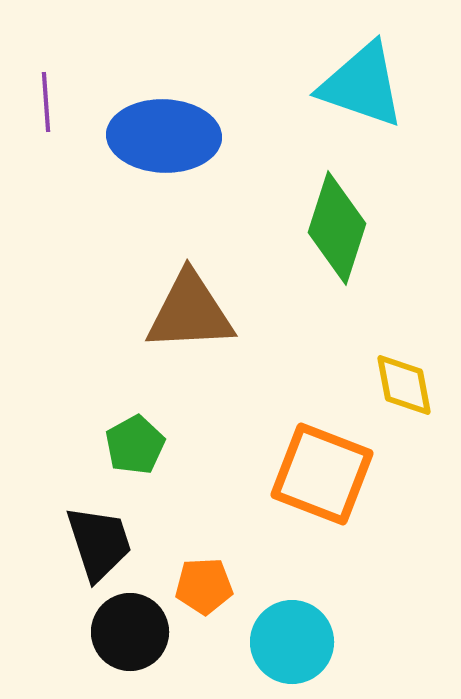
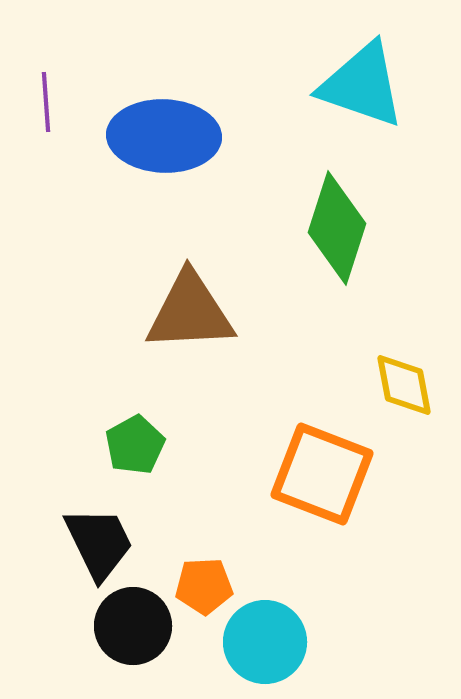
black trapezoid: rotated 8 degrees counterclockwise
black circle: moved 3 px right, 6 px up
cyan circle: moved 27 px left
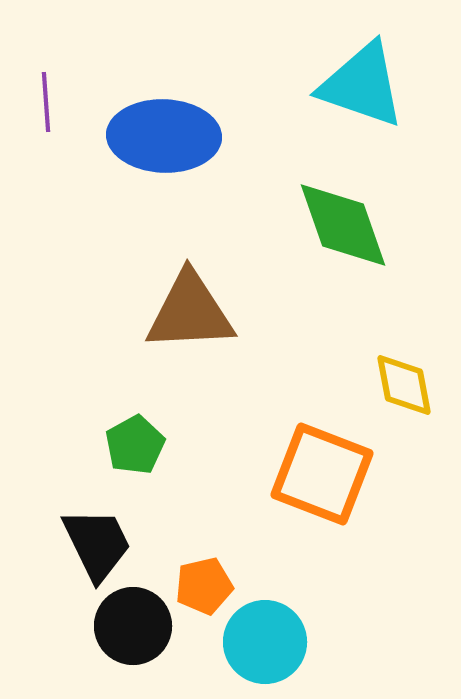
green diamond: moved 6 px right, 3 px up; rotated 37 degrees counterclockwise
black trapezoid: moved 2 px left, 1 px down
orange pentagon: rotated 10 degrees counterclockwise
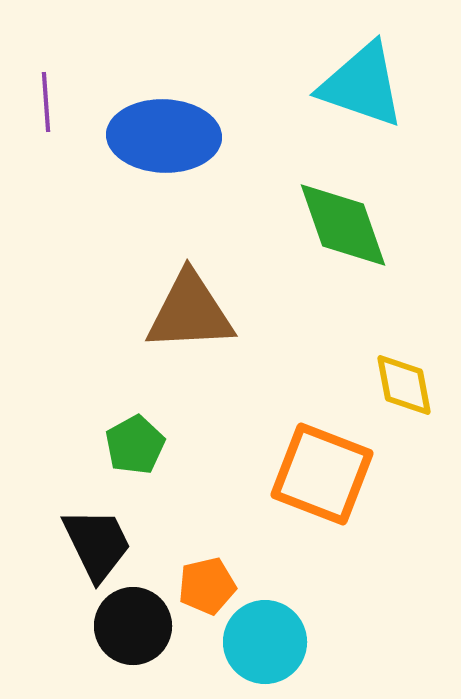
orange pentagon: moved 3 px right
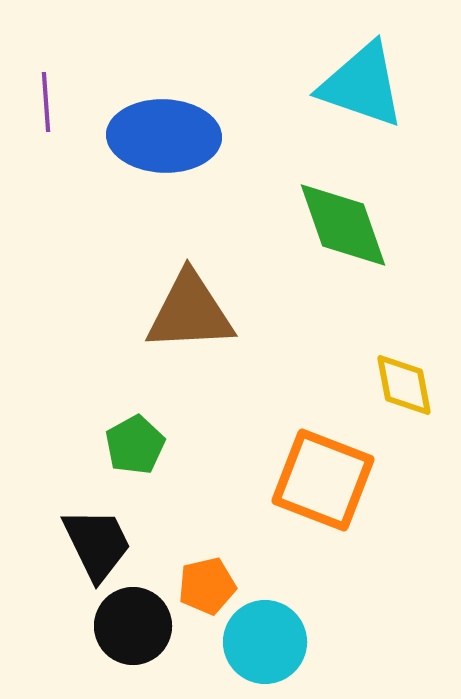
orange square: moved 1 px right, 6 px down
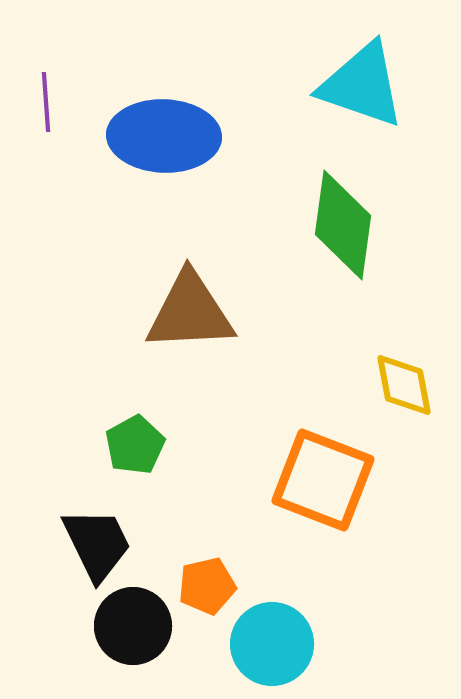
green diamond: rotated 27 degrees clockwise
cyan circle: moved 7 px right, 2 px down
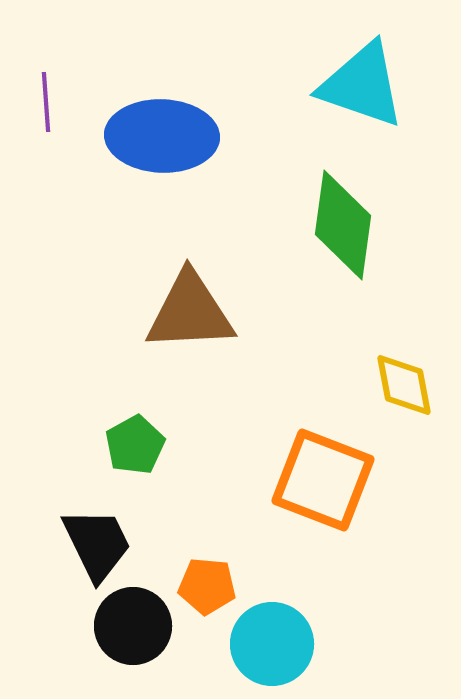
blue ellipse: moved 2 px left
orange pentagon: rotated 18 degrees clockwise
